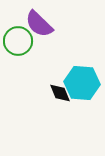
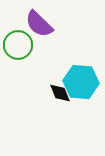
green circle: moved 4 px down
cyan hexagon: moved 1 px left, 1 px up
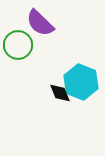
purple semicircle: moved 1 px right, 1 px up
cyan hexagon: rotated 16 degrees clockwise
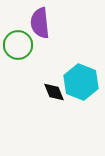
purple semicircle: rotated 40 degrees clockwise
black diamond: moved 6 px left, 1 px up
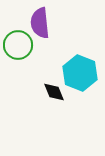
cyan hexagon: moved 1 px left, 9 px up
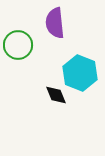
purple semicircle: moved 15 px right
black diamond: moved 2 px right, 3 px down
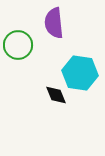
purple semicircle: moved 1 px left
cyan hexagon: rotated 12 degrees counterclockwise
